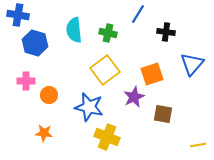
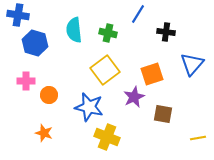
orange star: rotated 12 degrees clockwise
yellow line: moved 7 px up
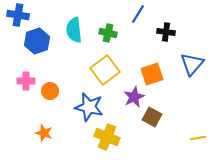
blue hexagon: moved 2 px right, 2 px up; rotated 25 degrees clockwise
orange circle: moved 1 px right, 4 px up
brown square: moved 11 px left, 3 px down; rotated 18 degrees clockwise
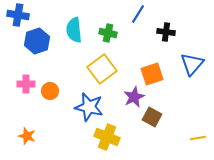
yellow square: moved 3 px left, 1 px up
pink cross: moved 3 px down
orange star: moved 17 px left, 3 px down
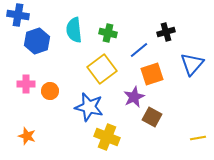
blue line: moved 1 px right, 36 px down; rotated 18 degrees clockwise
black cross: rotated 24 degrees counterclockwise
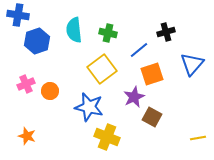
pink cross: rotated 24 degrees counterclockwise
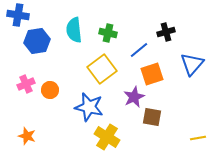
blue hexagon: rotated 10 degrees clockwise
orange circle: moved 1 px up
brown square: rotated 18 degrees counterclockwise
yellow cross: rotated 10 degrees clockwise
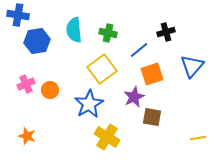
blue triangle: moved 2 px down
blue star: moved 3 px up; rotated 28 degrees clockwise
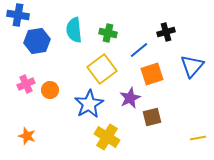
purple star: moved 4 px left, 1 px down
brown square: rotated 24 degrees counterclockwise
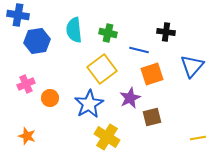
black cross: rotated 24 degrees clockwise
blue line: rotated 54 degrees clockwise
orange circle: moved 8 px down
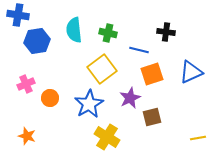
blue triangle: moved 1 px left, 6 px down; rotated 25 degrees clockwise
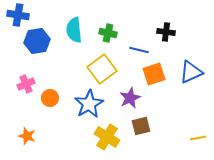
orange square: moved 2 px right
brown square: moved 11 px left, 9 px down
